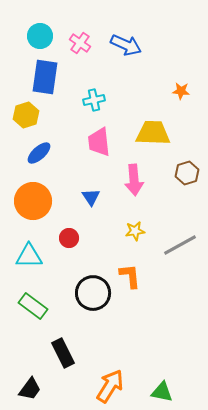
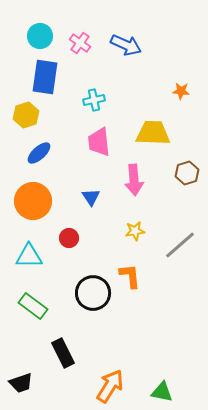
gray line: rotated 12 degrees counterclockwise
black trapezoid: moved 9 px left, 6 px up; rotated 35 degrees clockwise
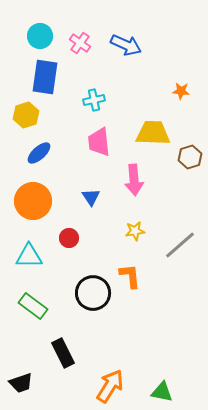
brown hexagon: moved 3 px right, 16 px up
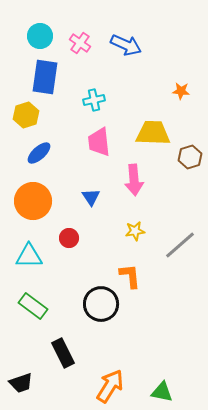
black circle: moved 8 px right, 11 px down
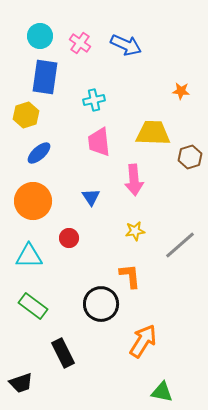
orange arrow: moved 33 px right, 45 px up
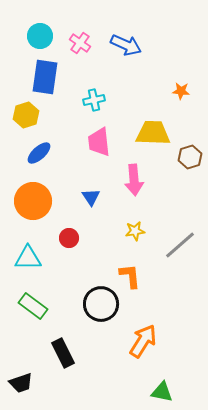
cyan triangle: moved 1 px left, 2 px down
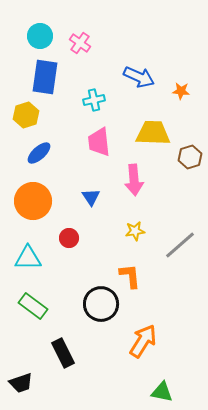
blue arrow: moved 13 px right, 32 px down
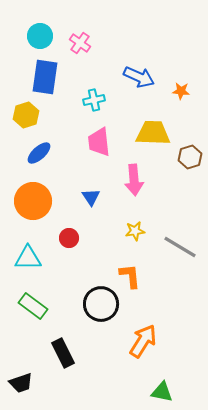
gray line: moved 2 px down; rotated 72 degrees clockwise
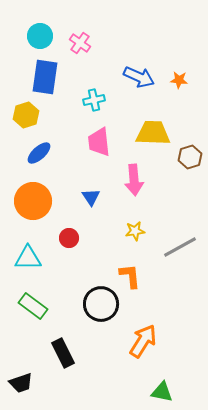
orange star: moved 2 px left, 11 px up
gray line: rotated 60 degrees counterclockwise
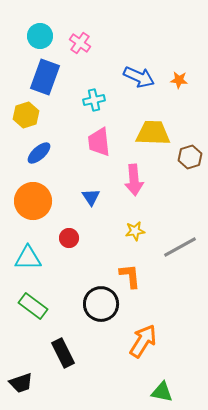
blue rectangle: rotated 12 degrees clockwise
